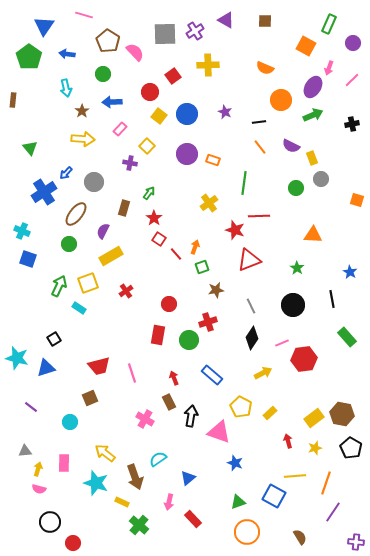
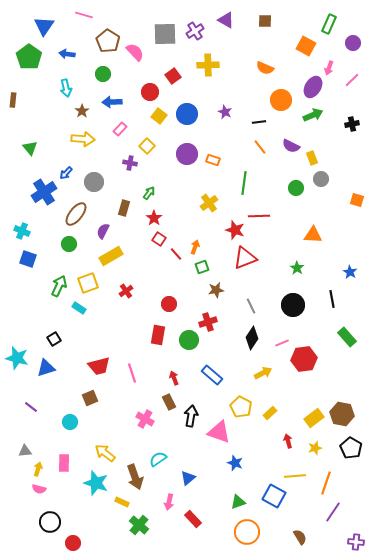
red triangle at (249, 260): moved 4 px left, 2 px up
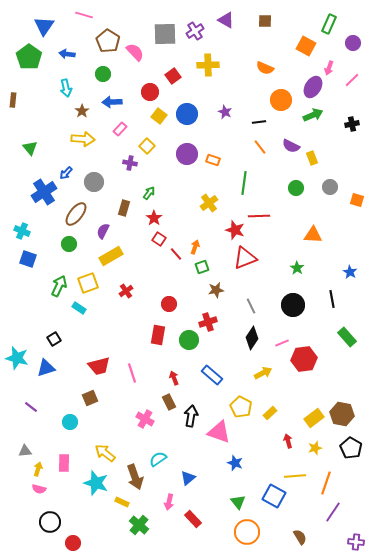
gray circle at (321, 179): moved 9 px right, 8 px down
green triangle at (238, 502): rotated 49 degrees counterclockwise
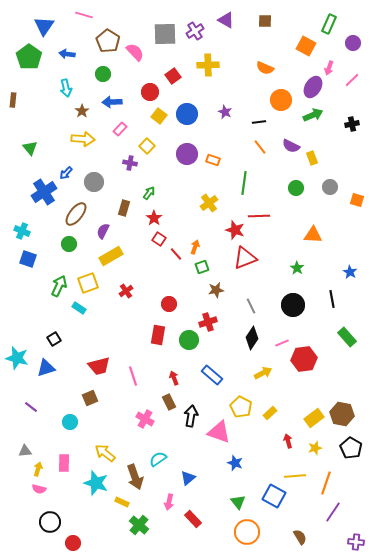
pink line at (132, 373): moved 1 px right, 3 px down
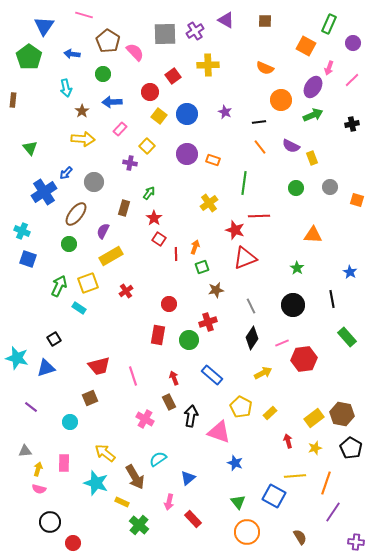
blue arrow at (67, 54): moved 5 px right
red line at (176, 254): rotated 40 degrees clockwise
brown arrow at (135, 477): rotated 10 degrees counterclockwise
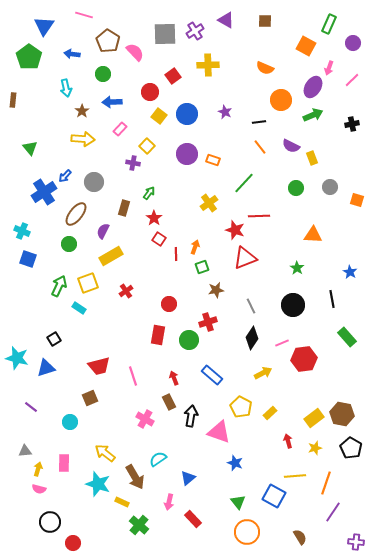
purple cross at (130, 163): moved 3 px right
blue arrow at (66, 173): moved 1 px left, 3 px down
green line at (244, 183): rotated 35 degrees clockwise
cyan star at (96, 483): moved 2 px right, 1 px down
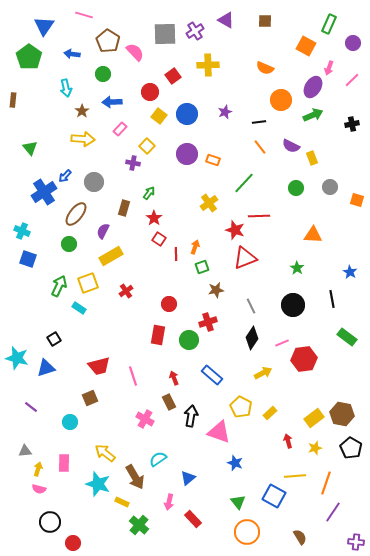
purple star at (225, 112): rotated 24 degrees clockwise
green rectangle at (347, 337): rotated 12 degrees counterclockwise
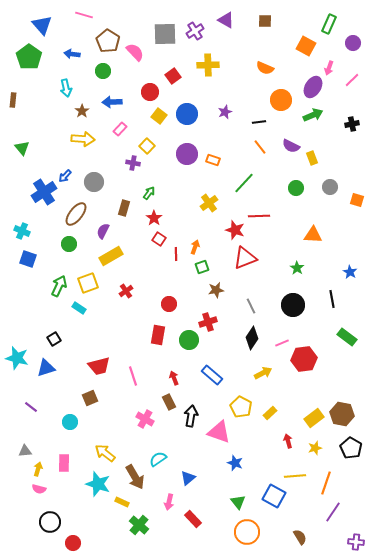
blue triangle at (44, 26): moved 2 px left, 1 px up; rotated 15 degrees counterclockwise
green circle at (103, 74): moved 3 px up
green triangle at (30, 148): moved 8 px left
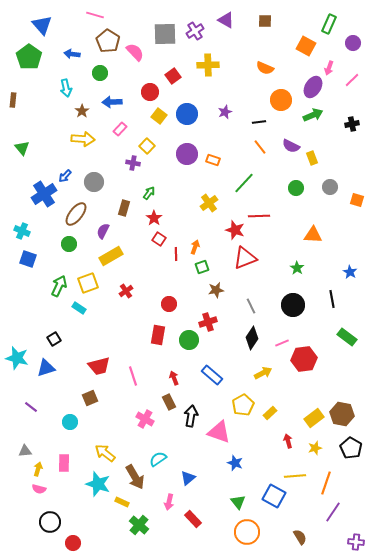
pink line at (84, 15): moved 11 px right
green circle at (103, 71): moved 3 px left, 2 px down
blue cross at (44, 192): moved 2 px down
yellow pentagon at (241, 407): moved 2 px right, 2 px up; rotated 15 degrees clockwise
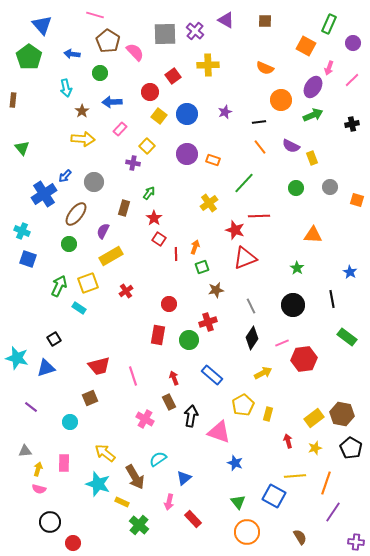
purple cross at (195, 31): rotated 18 degrees counterclockwise
yellow rectangle at (270, 413): moved 2 px left, 1 px down; rotated 32 degrees counterclockwise
blue triangle at (188, 478): moved 4 px left
